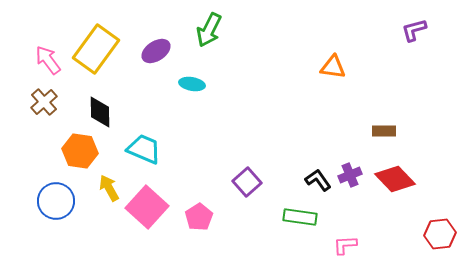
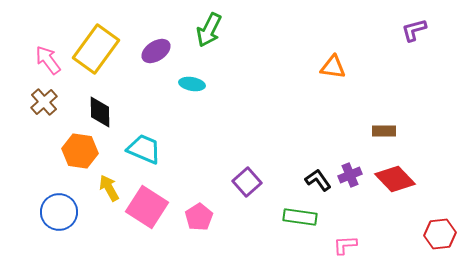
blue circle: moved 3 px right, 11 px down
pink square: rotated 9 degrees counterclockwise
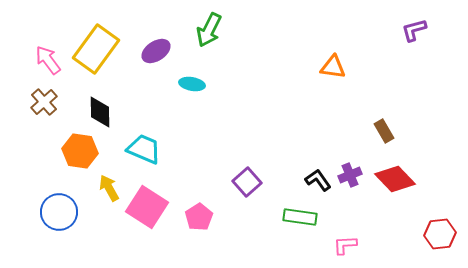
brown rectangle: rotated 60 degrees clockwise
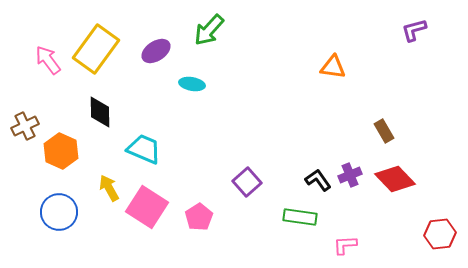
green arrow: rotated 16 degrees clockwise
brown cross: moved 19 px left, 24 px down; rotated 16 degrees clockwise
orange hexagon: moved 19 px left; rotated 16 degrees clockwise
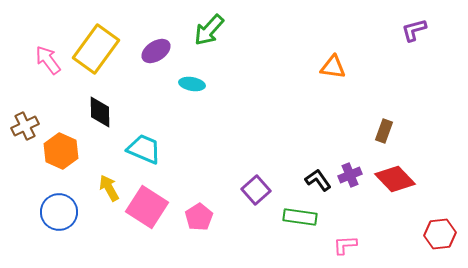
brown rectangle: rotated 50 degrees clockwise
purple square: moved 9 px right, 8 px down
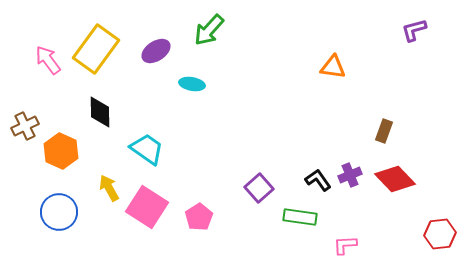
cyan trapezoid: moved 3 px right; rotated 12 degrees clockwise
purple square: moved 3 px right, 2 px up
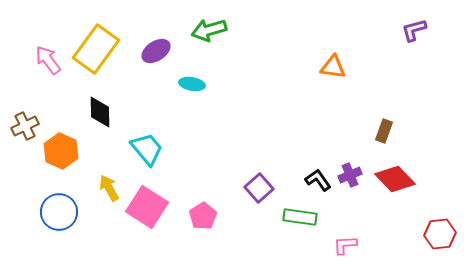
green arrow: rotated 32 degrees clockwise
cyan trapezoid: rotated 15 degrees clockwise
pink pentagon: moved 4 px right, 1 px up
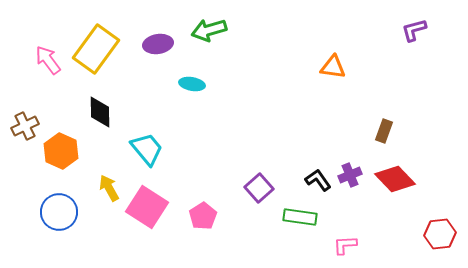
purple ellipse: moved 2 px right, 7 px up; rotated 24 degrees clockwise
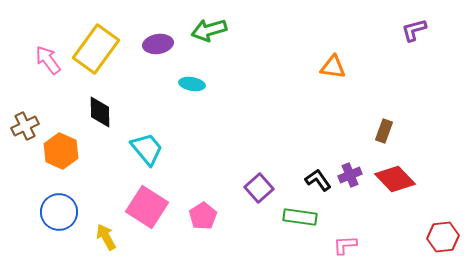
yellow arrow: moved 3 px left, 49 px down
red hexagon: moved 3 px right, 3 px down
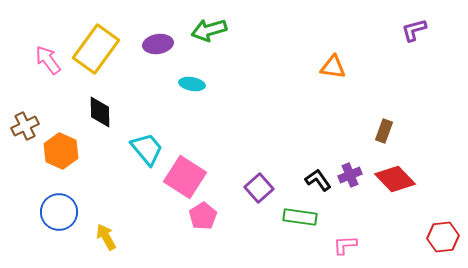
pink square: moved 38 px right, 30 px up
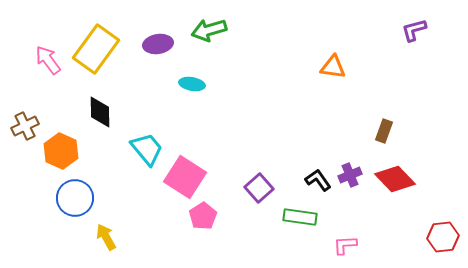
blue circle: moved 16 px right, 14 px up
